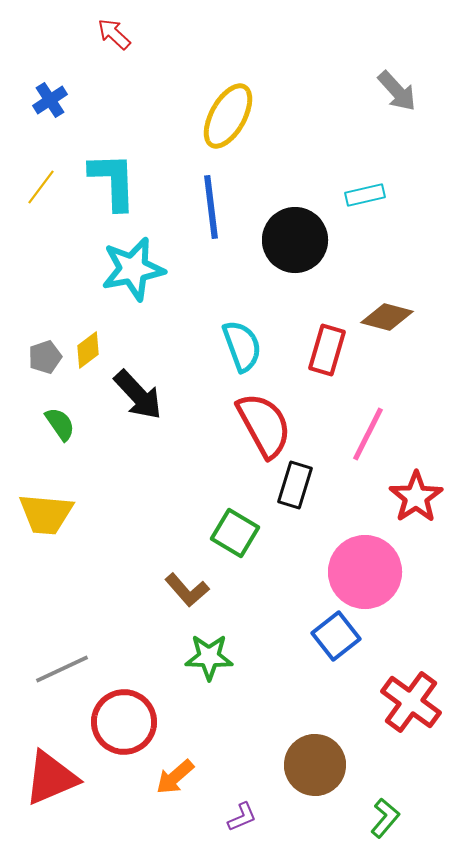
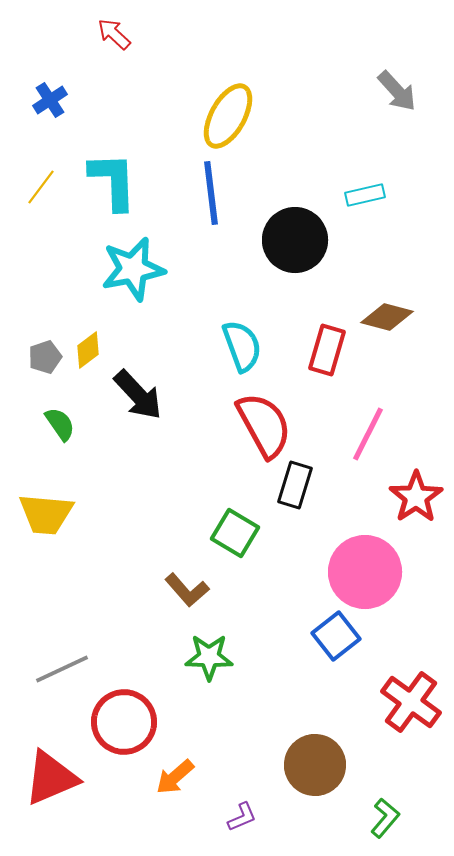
blue line: moved 14 px up
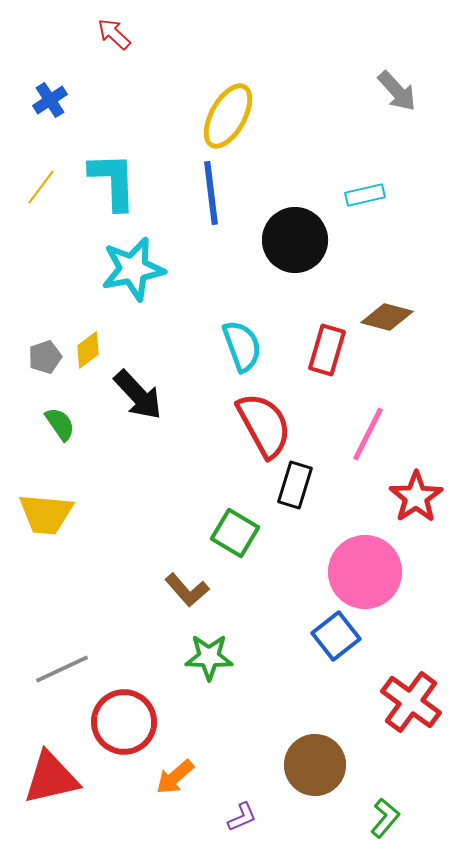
red triangle: rotated 10 degrees clockwise
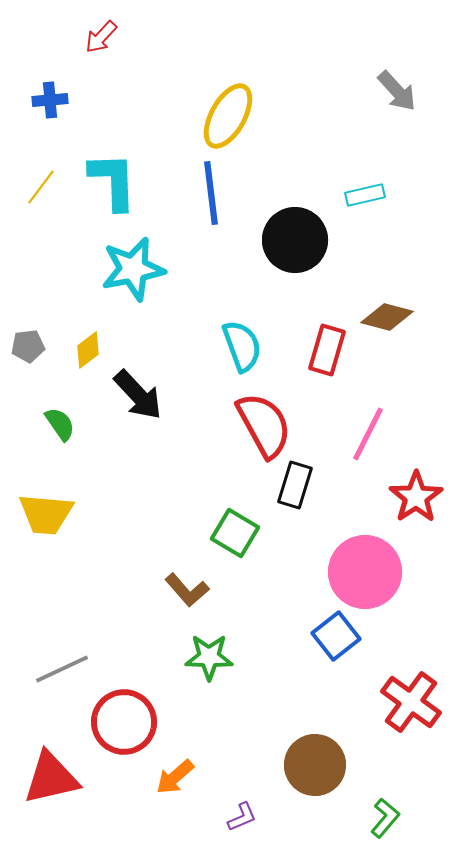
red arrow: moved 13 px left, 3 px down; rotated 90 degrees counterclockwise
blue cross: rotated 28 degrees clockwise
gray pentagon: moved 17 px left, 11 px up; rotated 12 degrees clockwise
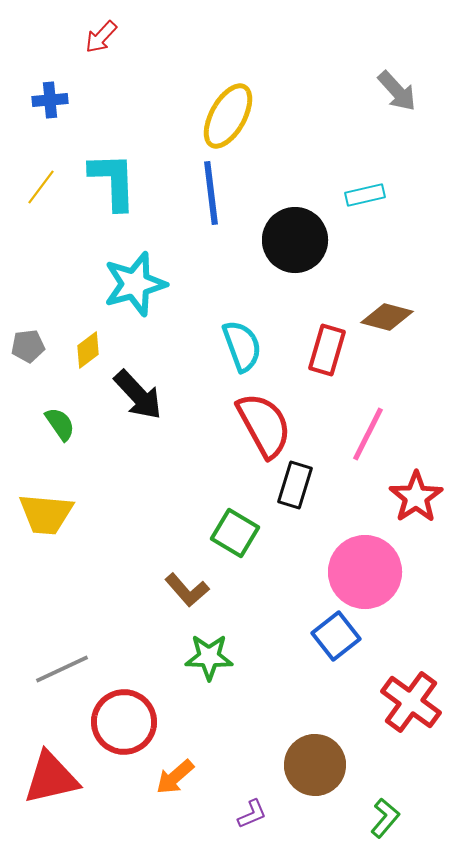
cyan star: moved 2 px right, 15 px down; rotated 4 degrees counterclockwise
purple L-shape: moved 10 px right, 3 px up
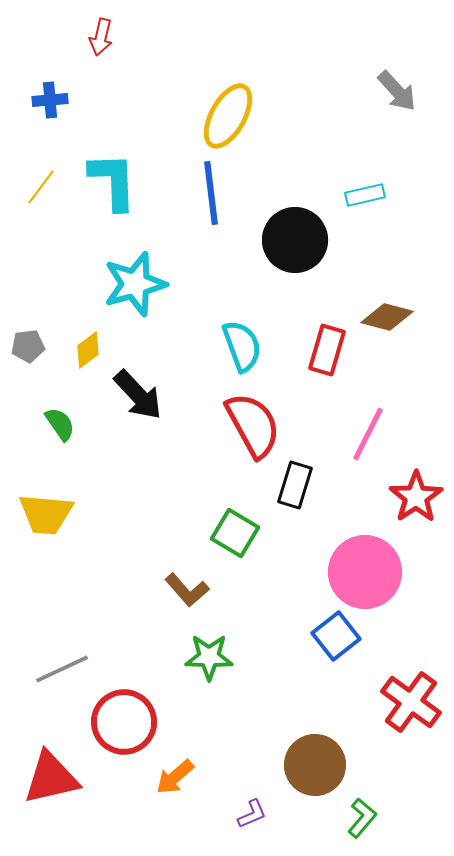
red arrow: rotated 30 degrees counterclockwise
red semicircle: moved 11 px left
green L-shape: moved 23 px left
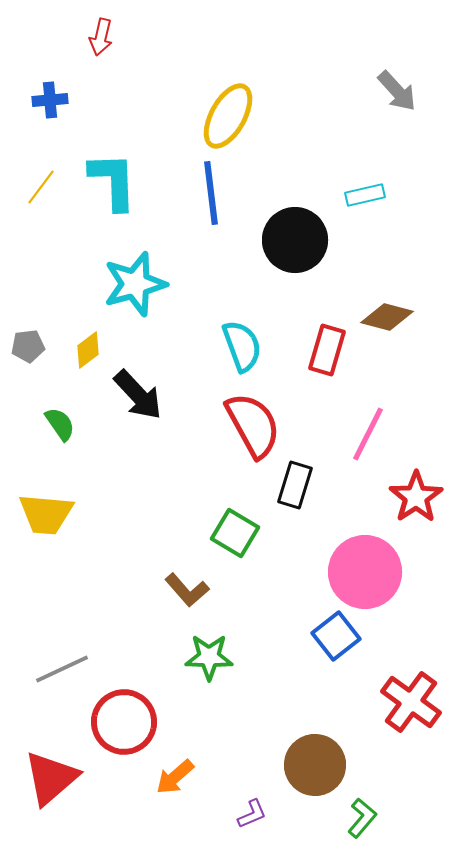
red triangle: rotated 28 degrees counterclockwise
